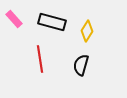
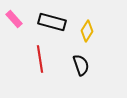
black semicircle: rotated 145 degrees clockwise
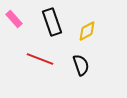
black rectangle: rotated 56 degrees clockwise
yellow diamond: rotated 30 degrees clockwise
red line: rotated 60 degrees counterclockwise
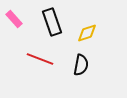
yellow diamond: moved 2 px down; rotated 10 degrees clockwise
black semicircle: rotated 30 degrees clockwise
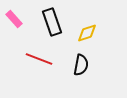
red line: moved 1 px left
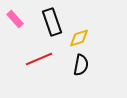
pink rectangle: moved 1 px right
yellow diamond: moved 8 px left, 5 px down
red line: rotated 44 degrees counterclockwise
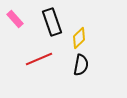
yellow diamond: rotated 25 degrees counterclockwise
